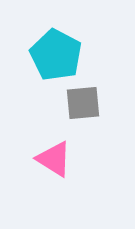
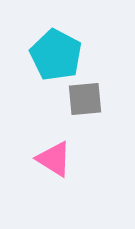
gray square: moved 2 px right, 4 px up
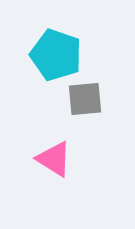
cyan pentagon: rotated 9 degrees counterclockwise
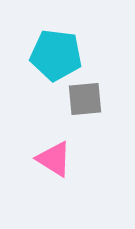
cyan pentagon: rotated 12 degrees counterclockwise
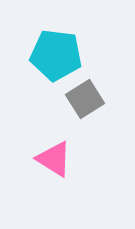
gray square: rotated 27 degrees counterclockwise
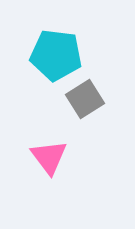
pink triangle: moved 5 px left, 2 px up; rotated 21 degrees clockwise
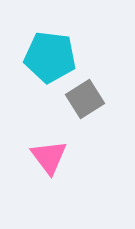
cyan pentagon: moved 6 px left, 2 px down
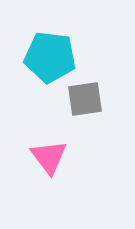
gray square: rotated 24 degrees clockwise
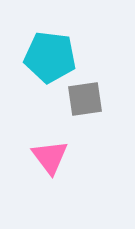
pink triangle: moved 1 px right
